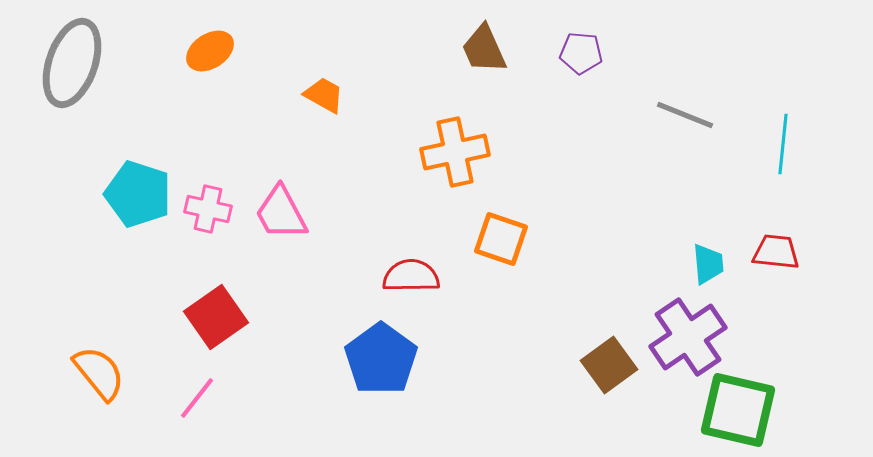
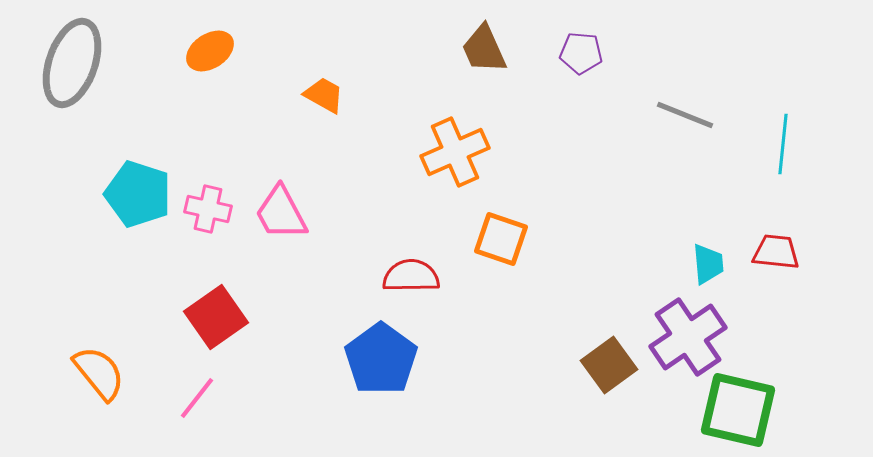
orange cross: rotated 12 degrees counterclockwise
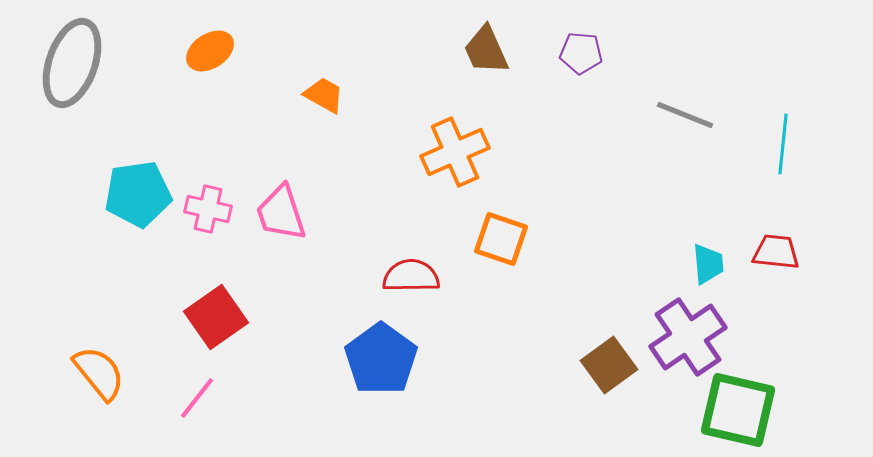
brown trapezoid: moved 2 px right, 1 px down
cyan pentagon: rotated 26 degrees counterclockwise
pink trapezoid: rotated 10 degrees clockwise
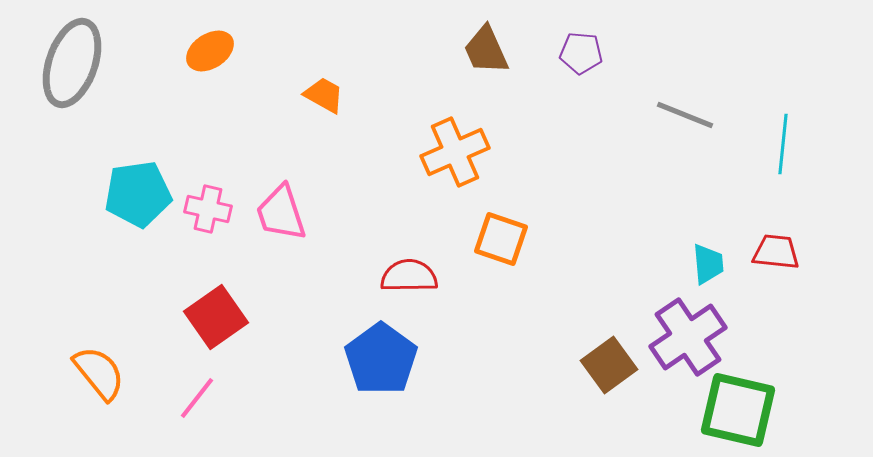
red semicircle: moved 2 px left
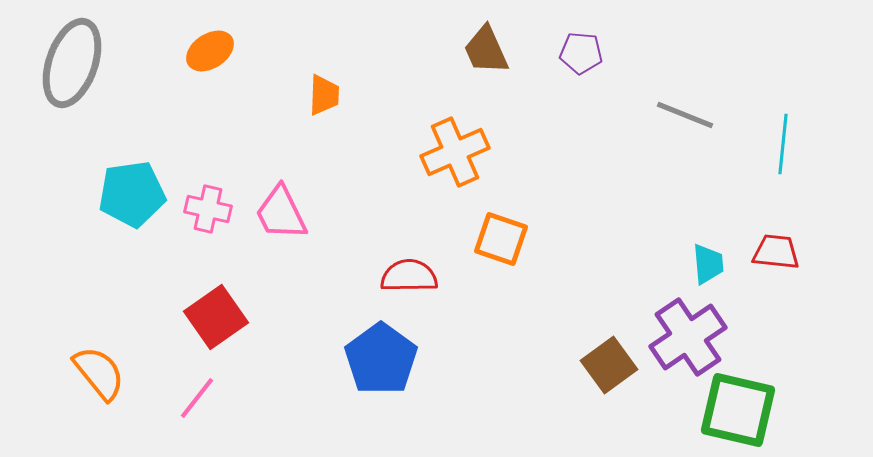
orange trapezoid: rotated 63 degrees clockwise
cyan pentagon: moved 6 px left
pink trapezoid: rotated 8 degrees counterclockwise
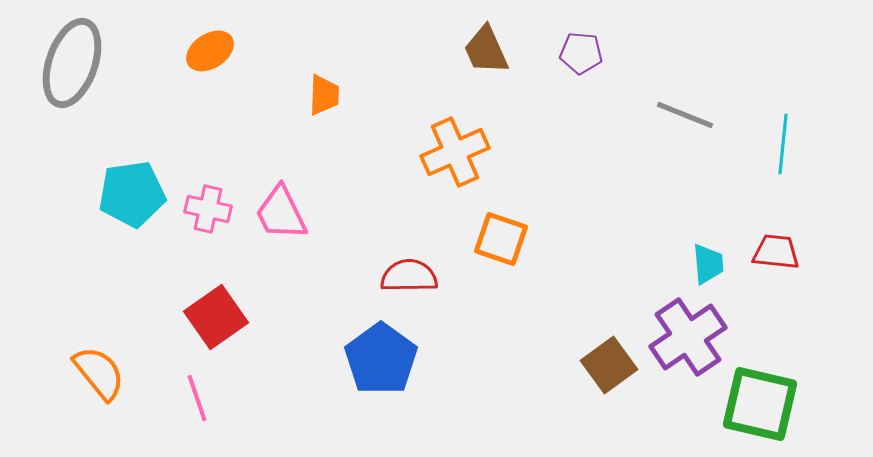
pink line: rotated 57 degrees counterclockwise
green square: moved 22 px right, 6 px up
